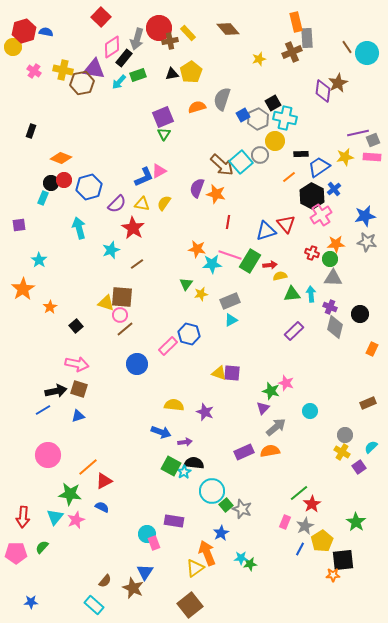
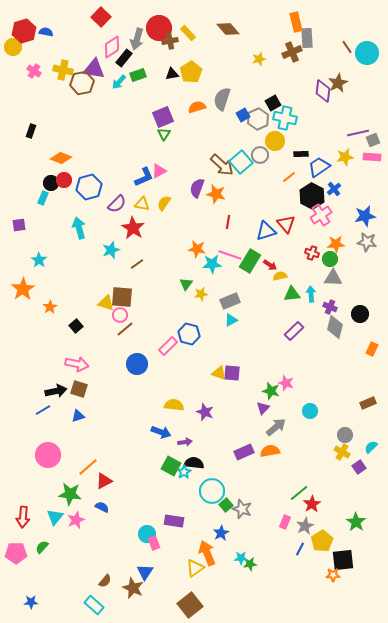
red arrow at (270, 265): rotated 40 degrees clockwise
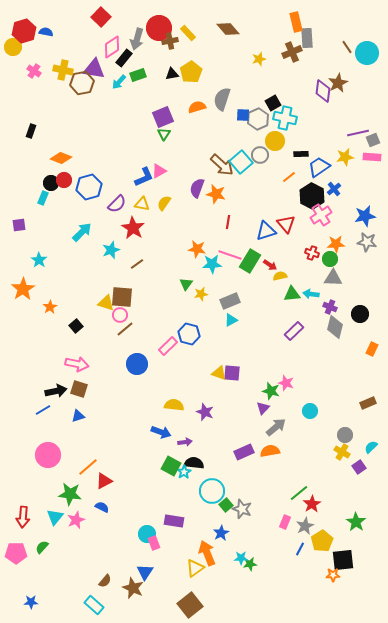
blue square at (243, 115): rotated 32 degrees clockwise
cyan arrow at (79, 228): moved 3 px right, 4 px down; rotated 60 degrees clockwise
cyan arrow at (311, 294): rotated 77 degrees counterclockwise
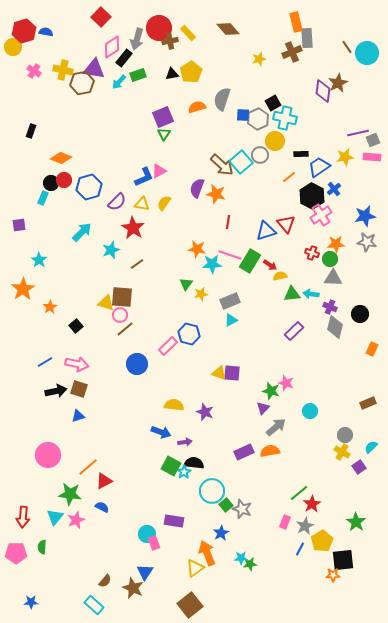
purple semicircle at (117, 204): moved 2 px up
blue line at (43, 410): moved 2 px right, 48 px up
green semicircle at (42, 547): rotated 40 degrees counterclockwise
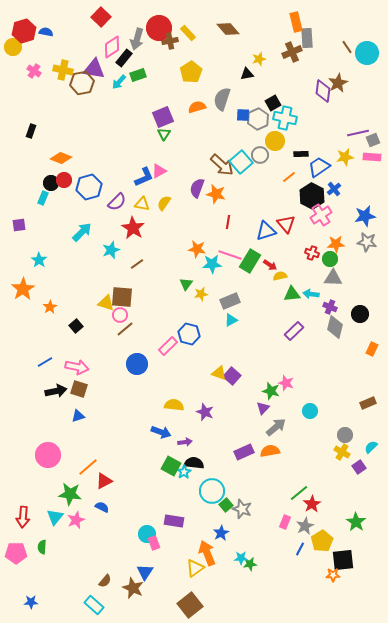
black triangle at (172, 74): moved 75 px right
pink arrow at (77, 364): moved 3 px down
purple square at (232, 373): moved 3 px down; rotated 36 degrees clockwise
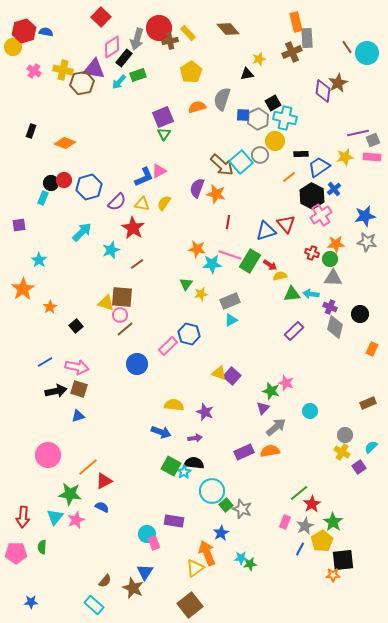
orange diamond at (61, 158): moved 4 px right, 15 px up
purple arrow at (185, 442): moved 10 px right, 4 px up
green star at (356, 522): moved 23 px left
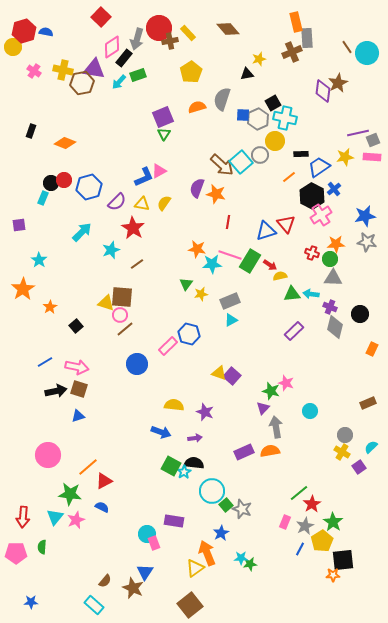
gray arrow at (276, 427): rotated 60 degrees counterclockwise
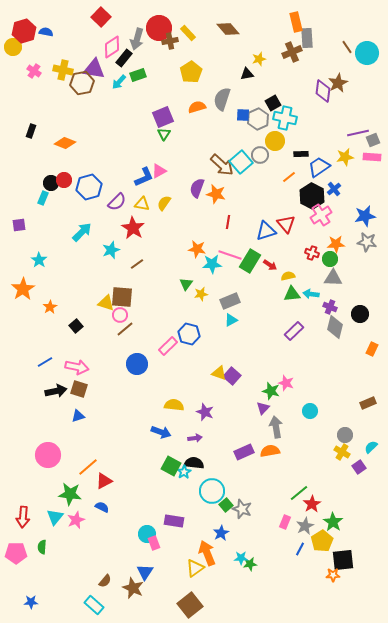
yellow semicircle at (280, 276): moved 8 px right
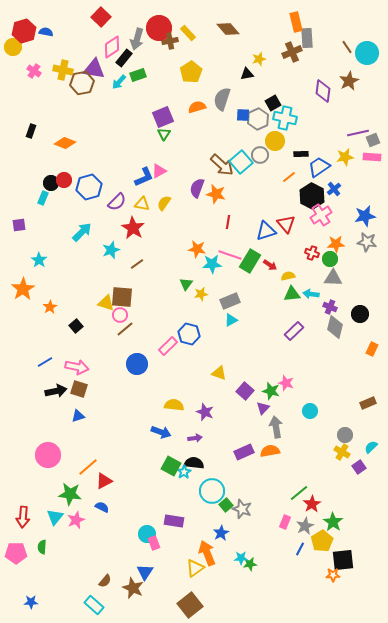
brown star at (338, 83): moved 11 px right, 2 px up
purple square at (232, 376): moved 13 px right, 15 px down
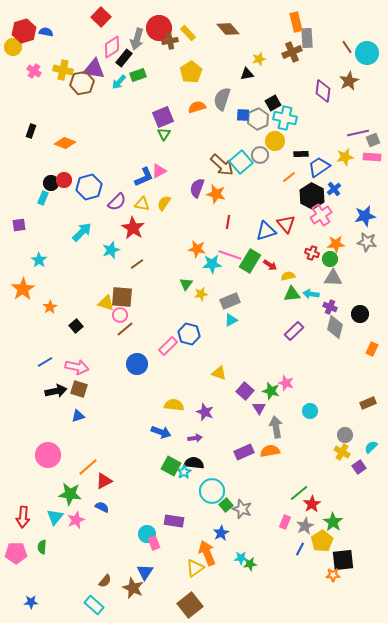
purple triangle at (263, 408): moved 4 px left; rotated 16 degrees counterclockwise
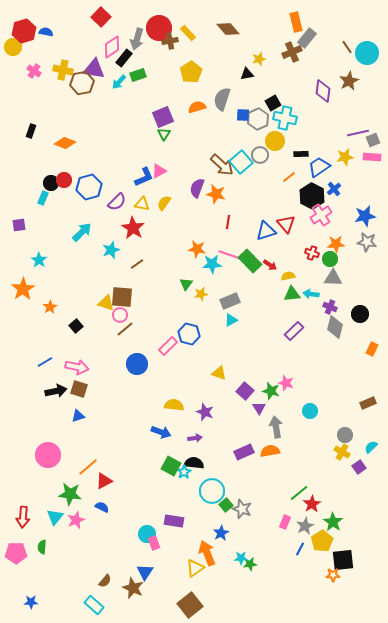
gray rectangle at (307, 38): rotated 42 degrees clockwise
green rectangle at (250, 261): rotated 75 degrees counterclockwise
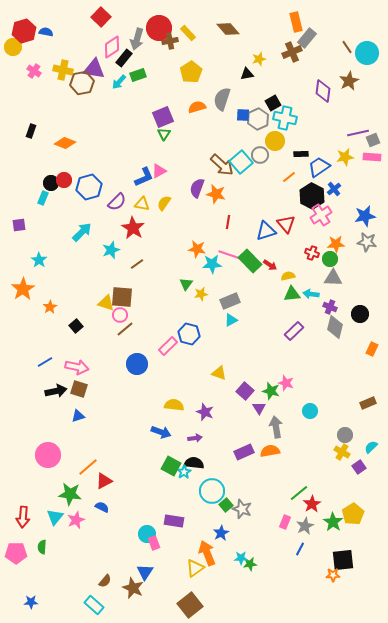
yellow pentagon at (322, 541): moved 31 px right, 27 px up
